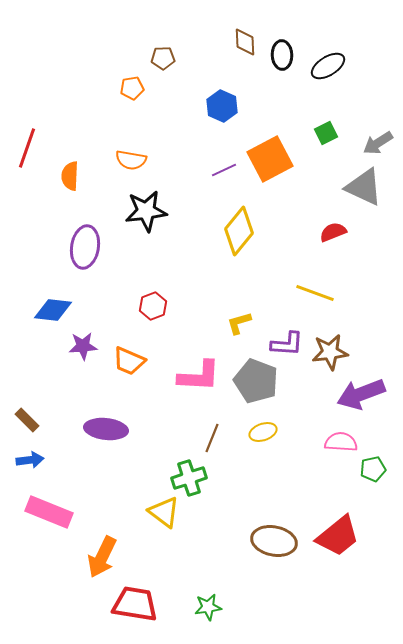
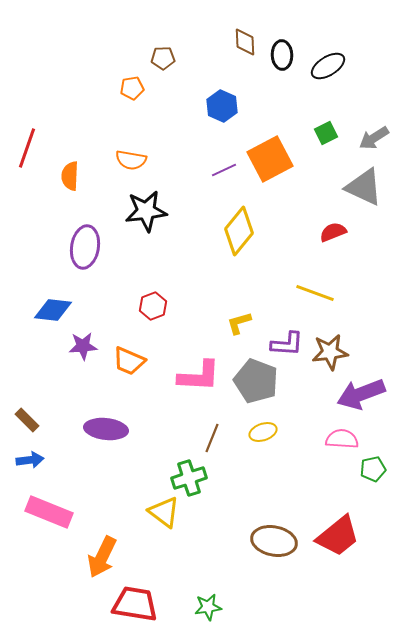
gray arrow at (378, 143): moved 4 px left, 5 px up
pink semicircle at (341, 442): moved 1 px right, 3 px up
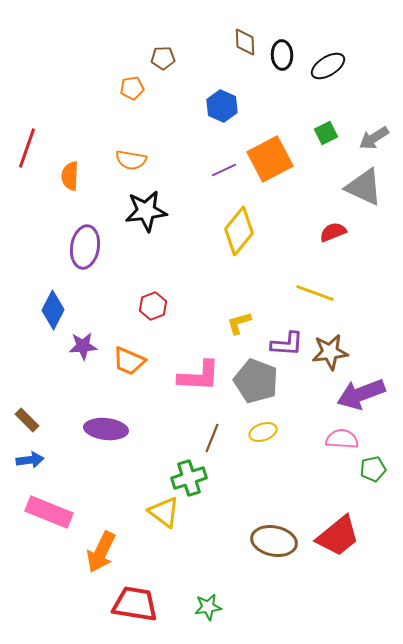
blue diamond at (53, 310): rotated 69 degrees counterclockwise
orange arrow at (102, 557): moved 1 px left, 5 px up
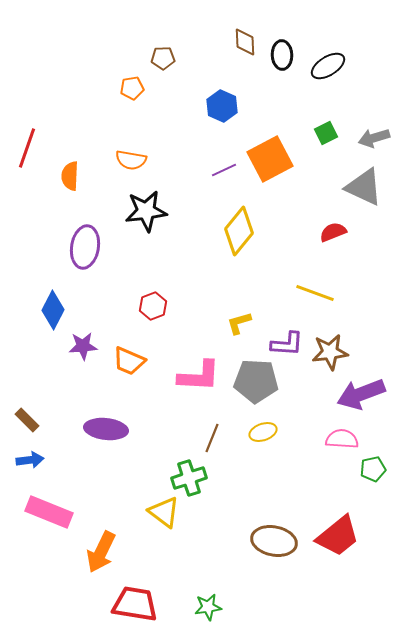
gray arrow at (374, 138): rotated 16 degrees clockwise
gray pentagon at (256, 381): rotated 18 degrees counterclockwise
